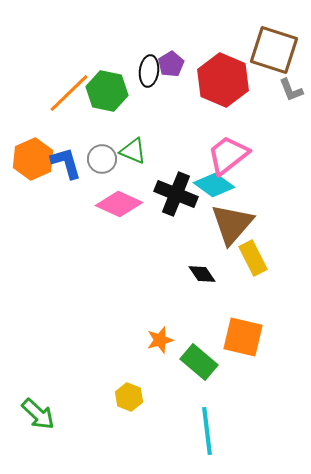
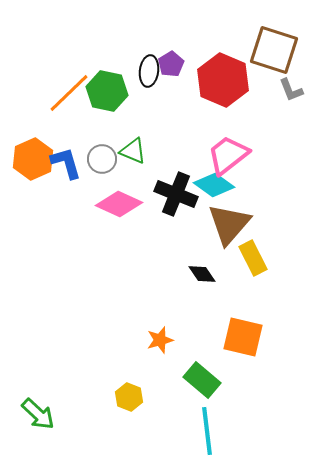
brown triangle: moved 3 px left
green rectangle: moved 3 px right, 18 px down
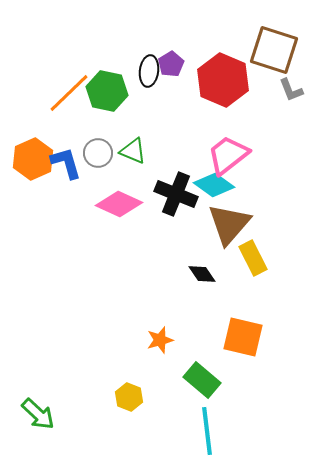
gray circle: moved 4 px left, 6 px up
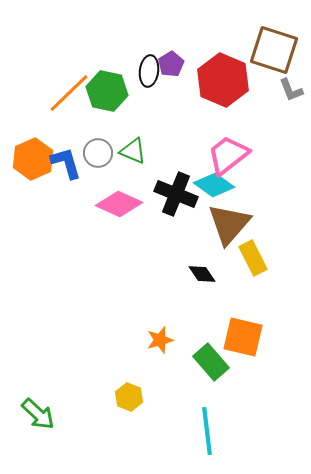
green rectangle: moved 9 px right, 18 px up; rotated 9 degrees clockwise
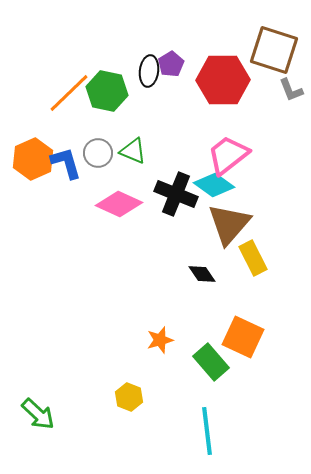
red hexagon: rotated 24 degrees counterclockwise
orange square: rotated 12 degrees clockwise
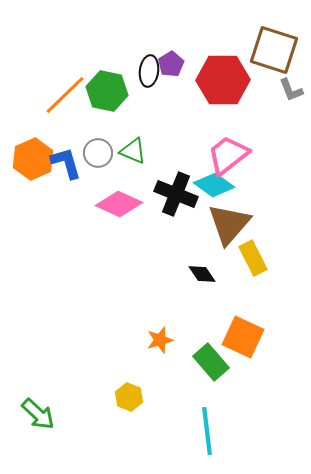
orange line: moved 4 px left, 2 px down
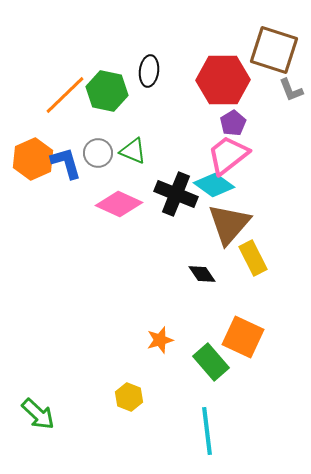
purple pentagon: moved 62 px right, 59 px down
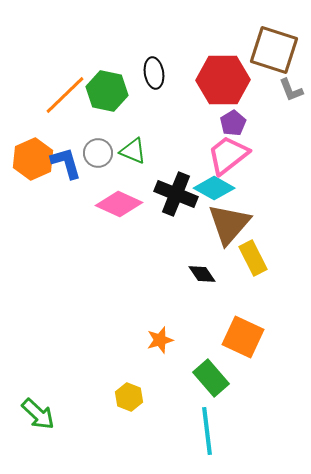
black ellipse: moved 5 px right, 2 px down; rotated 16 degrees counterclockwise
cyan diamond: moved 3 px down; rotated 6 degrees counterclockwise
green rectangle: moved 16 px down
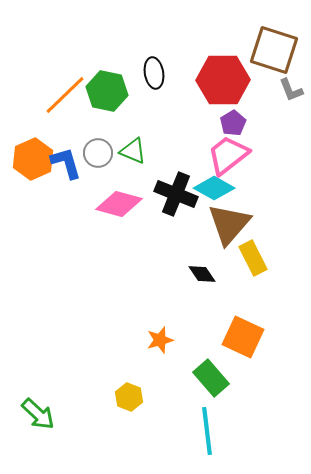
pink diamond: rotated 9 degrees counterclockwise
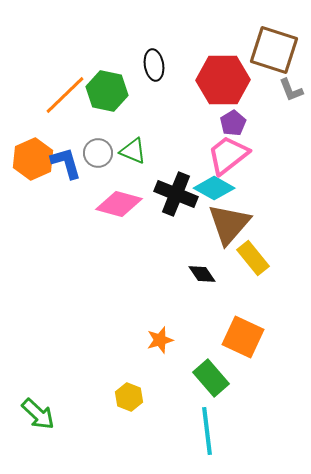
black ellipse: moved 8 px up
yellow rectangle: rotated 12 degrees counterclockwise
